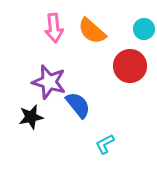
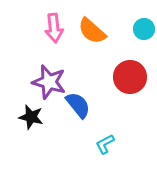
red circle: moved 11 px down
black star: rotated 25 degrees clockwise
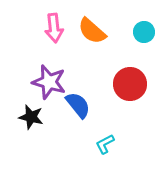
cyan circle: moved 3 px down
red circle: moved 7 px down
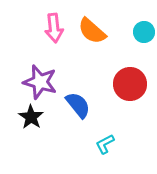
purple star: moved 9 px left
black star: rotated 20 degrees clockwise
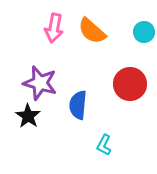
pink arrow: rotated 16 degrees clockwise
purple star: moved 1 px down
blue semicircle: rotated 136 degrees counterclockwise
black star: moved 3 px left, 1 px up
cyan L-shape: moved 1 px left, 1 px down; rotated 35 degrees counterclockwise
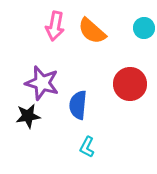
pink arrow: moved 1 px right, 2 px up
cyan circle: moved 4 px up
purple star: moved 2 px right
black star: rotated 30 degrees clockwise
cyan L-shape: moved 17 px left, 2 px down
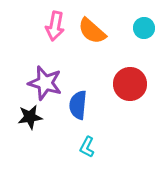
purple star: moved 3 px right
black star: moved 2 px right, 1 px down
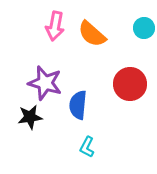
orange semicircle: moved 3 px down
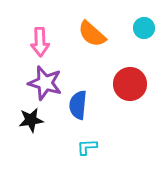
pink arrow: moved 15 px left, 16 px down; rotated 12 degrees counterclockwise
black star: moved 1 px right, 3 px down
cyan L-shape: rotated 60 degrees clockwise
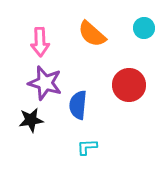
red circle: moved 1 px left, 1 px down
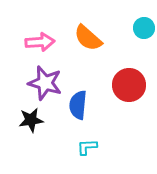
orange semicircle: moved 4 px left, 4 px down
pink arrow: rotated 92 degrees counterclockwise
